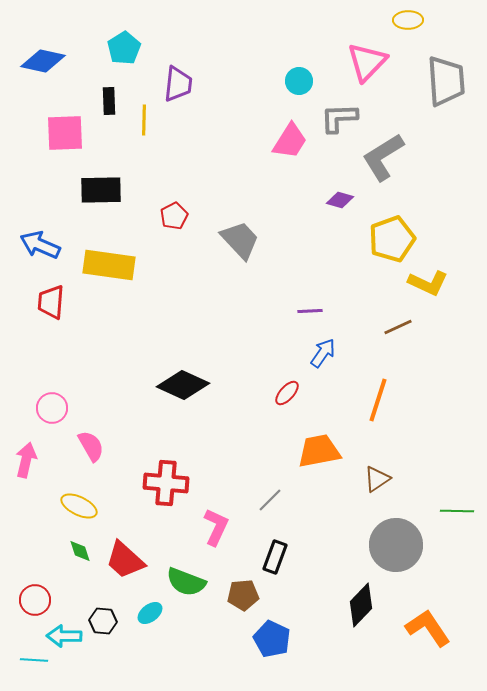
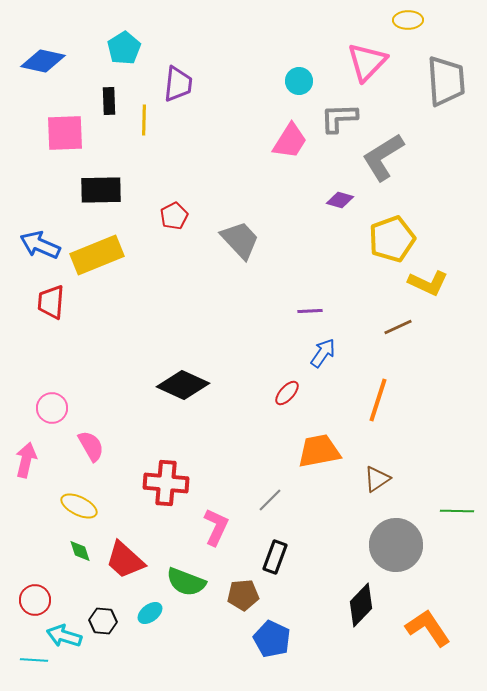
yellow rectangle at (109, 265): moved 12 px left, 10 px up; rotated 30 degrees counterclockwise
cyan arrow at (64, 636): rotated 16 degrees clockwise
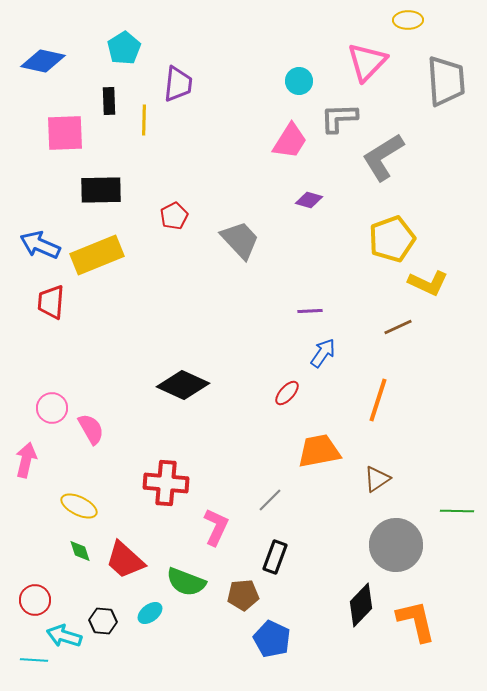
purple diamond at (340, 200): moved 31 px left
pink semicircle at (91, 446): moved 17 px up
orange L-shape at (428, 628): moved 12 px left, 7 px up; rotated 21 degrees clockwise
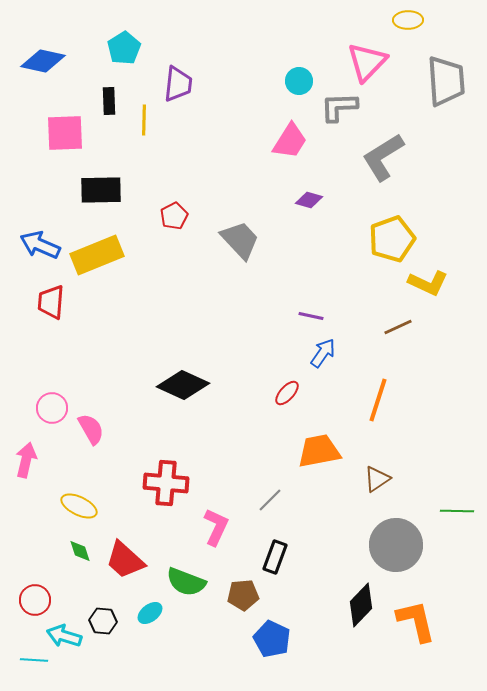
gray L-shape at (339, 118): moved 11 px up
purple line at (310, 311): moved 1 px right, 5 px down; rotated 15 degrees clockwise
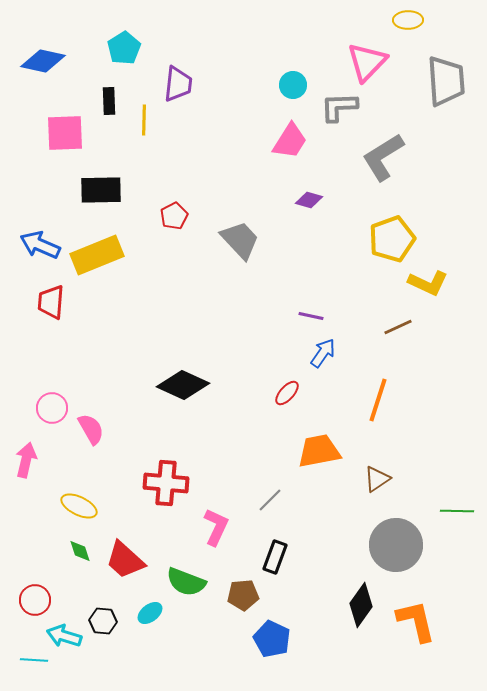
cyan circle at (299, 81): moved 6 px left, 4 px down
black diamond at (361, 605): rotated 9 degrees counterclockwise
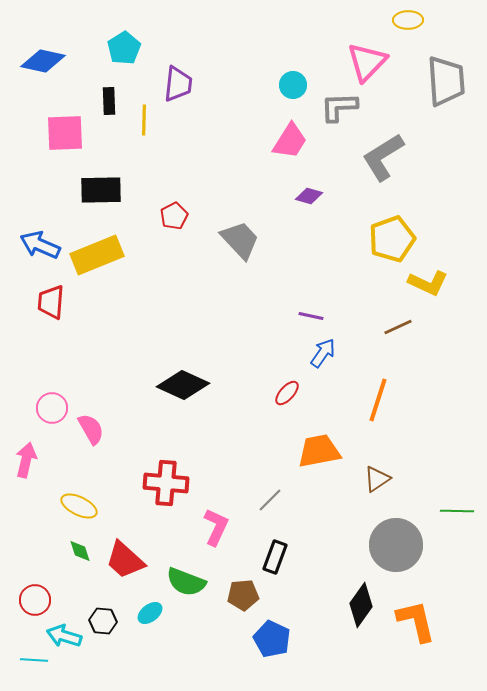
purple diamond at (309, 200): moved 4 px up
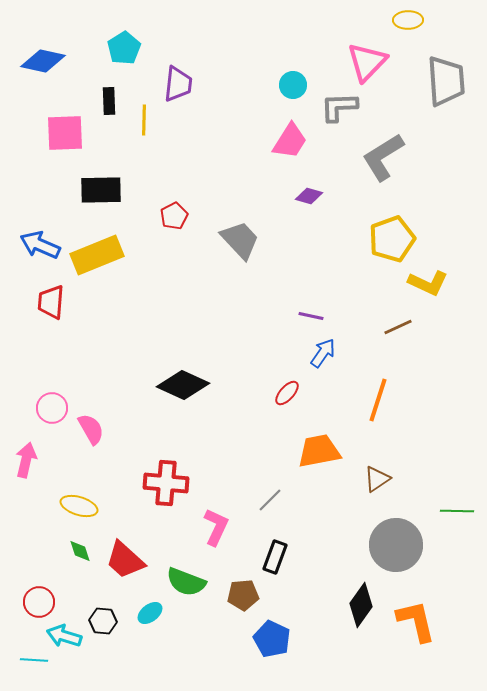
yellow ellipse at (79, 506): rotated 9 degrees counterclockwise
red circle at (35, 600): moved 4 px right, 2 px down
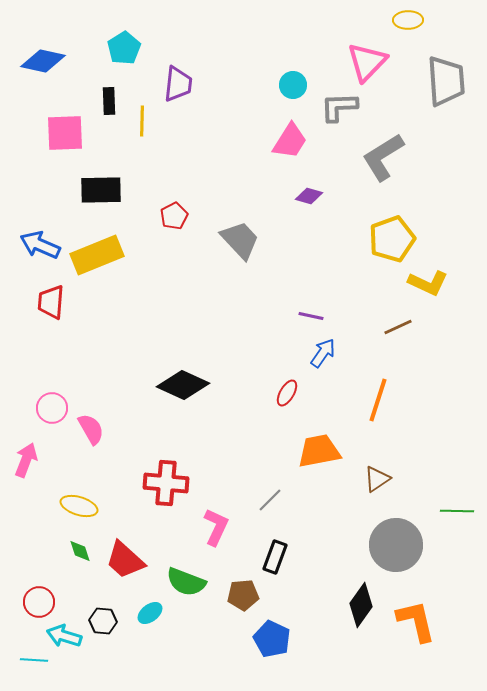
yellow line at (144, 120): moved 2 px left, 1 px down
red ellipse at (287, 393): rotated 12 degrees counterclockwise
pink arrow at (26, 460): rotated 8 degrees clockwise
